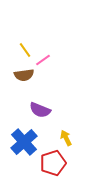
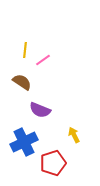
yellow line: rotated 42 degrees clockwise
brown semicircle: moved 2 px left, 7 px down; rotated 138 degrees counterclockwise
yellow arrow: moved 8 px right, 3 px up
blue cross: rotated 16 degrees clockwise
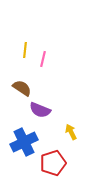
pink line: moved 1 px up; rotated 42 degrees counterclockwise
brown semicircle: moved 6 px down
yellow arrow: moved 3 px left, 3 px up
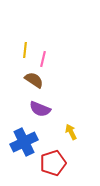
brown semicircle: moved 12 px right, 8 px up
purple semicircle: moved 1 px up
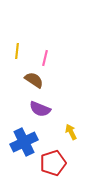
yellow line: moved 8 px left, 1 px down
pink line: moved 2 px right, 1 px up
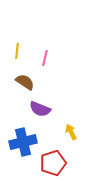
brown semicircle: moved 9 px left, 2 px down
blue cross: moved 1 px left; rotated 12 degrees clockwise
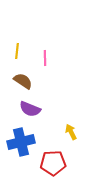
pink line: rotated 14 degrees counterclockwise
brown semicircle: moved 2 px left, 1 px up
purple semicircle: moved 10 px left
blue cross: moved 2 px left
red pentagon: rotated 15 degrees clockwise
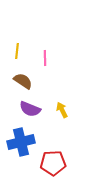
yellow arrow: moved 9 px left, 22 px up
